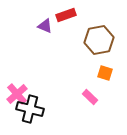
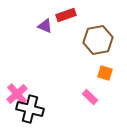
brown hexagon: moved 1 px left
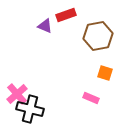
brown hexagon: moved 4 px up
pink rectangle: moved 1 px right, 1 px down; rotated 21 degrees counterclockwise
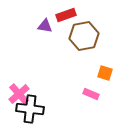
purple triangle: rotated 14 degrees counterclockwise
brown hexagon: moved 14 px left
pink cross: moved 2 px right
pink rectangle: moved 4 px up
black cross: rotated 8 degrees counterclockwise
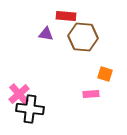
red rectangle: moved 1 px down; rotated 24 degrees clockwise
purple triangle: moved 1 px right, 8 px down
brown hexagon: moved 1 px left, 1 px down; rotated 16 degrees clockwise
orange square: moved 1 px down
pink rectangle: rotated 28 degrees counterclockwise
